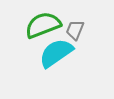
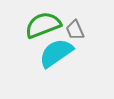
gray trapezoid: rotated 45 degrees counterclockwise
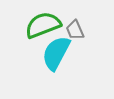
cyan semicircle: rotated 27 degrees counterclockwise
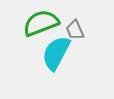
green semicircle: moved 2 px left, 2 px up
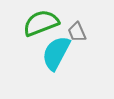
gray trapezoid: moved 2 px right, 2 px down
